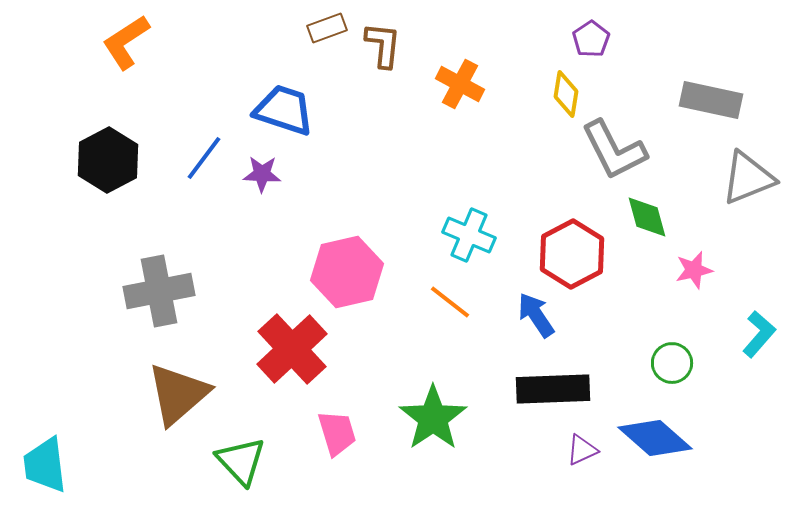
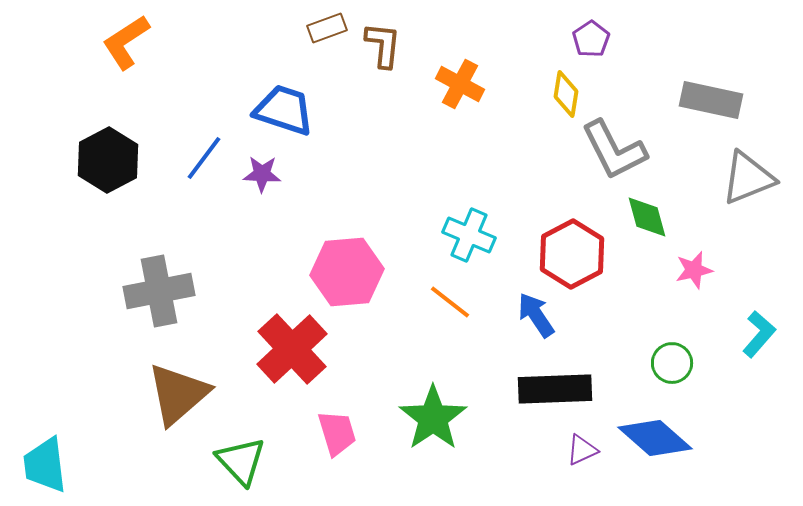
pink hexagon: rotated 8 degrees clockwise
black rectangle: moved 2 px right
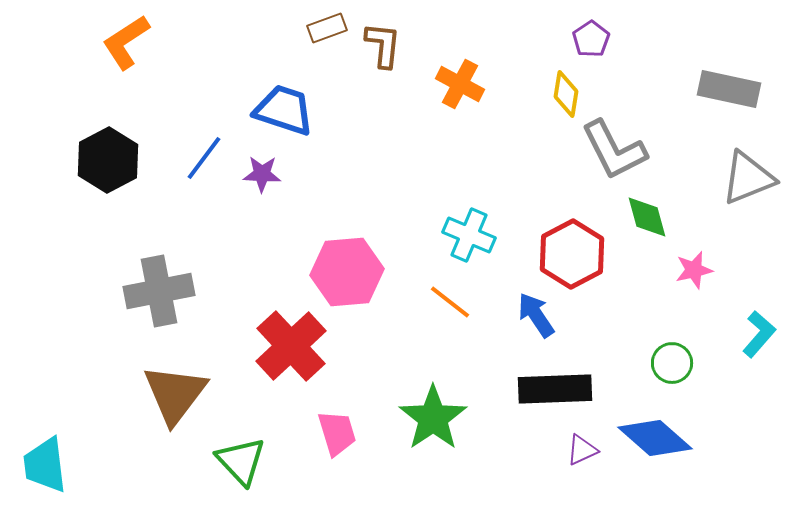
gray rectangle: moved 18 px right, 11 px up
red cross: moved 1 px left, 3 px up
brown triangle: moved 3 px left; rotated 12 degrees counterclockwise
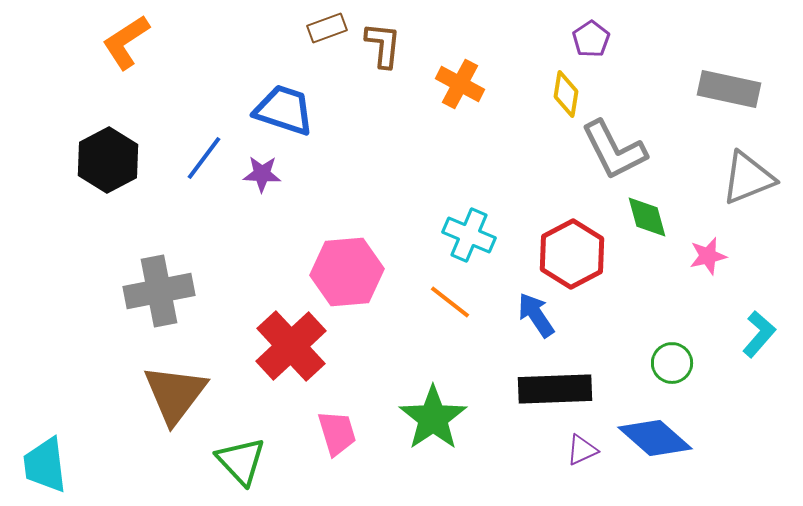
pink star: moved 14 px right, 14 px up
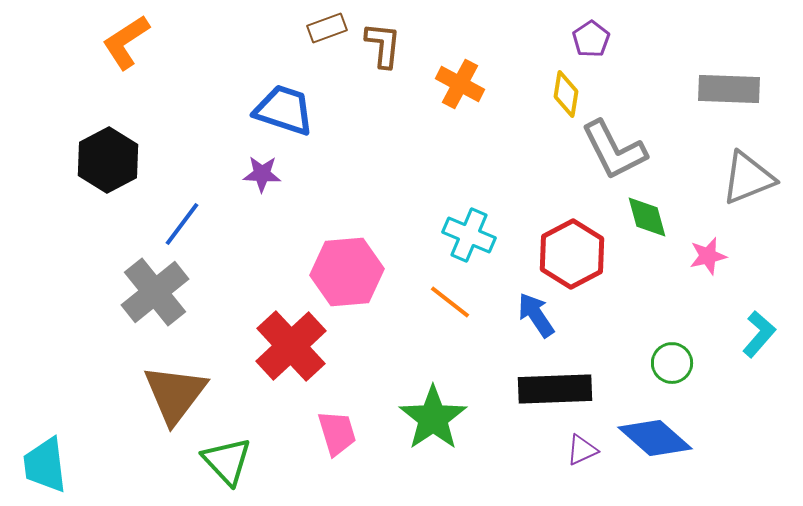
gray rectangle: rotated 10 degrees counterclockwise
blue line: moved 22 px left, 66 px down
gray cross: moved 4 px left, 1 px down; rotated 28 degrees counterclockwise
green triangle: moved 14 px left
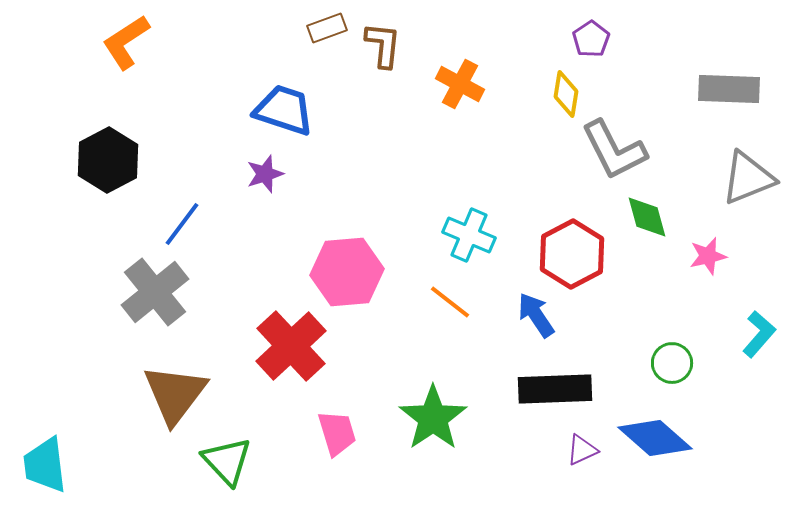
purple star: moved 3 px right; rotated 21 degrees counterclockwise
